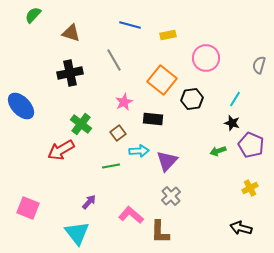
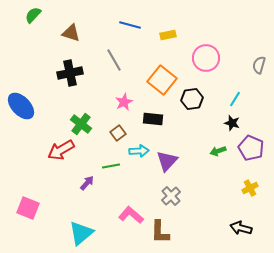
purple pentagon: moved 3 px down
purple arrow: moved 2 px left, 19 px up
cyan triangle: moved 4 px right; rotated 28 degrees clockwise
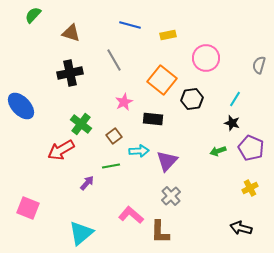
brown square: moved 4 px left, 3 px down
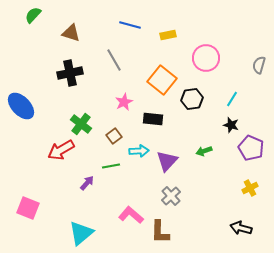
cyan line: moved 3 px left
black star: moved 1 px left, 2 px down
green arrow: moved 14 px left
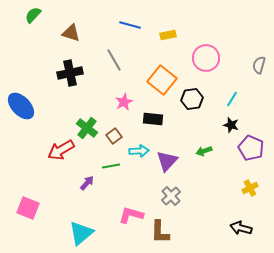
green cross: moved 6 px right, 4 px down
pink L-shape: rotated 25 degrees counterclockwise
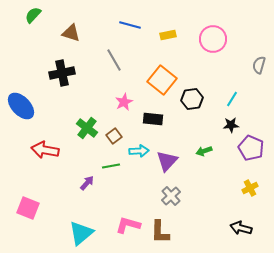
pink circle: moved 7 px right, 19 px up
black cross: moved 8 px left
black star: rotated 21 degrees counterclockwise
red arrow: moved 16 px left; rotated 40 degrees clockwise
pink L-shape: moved 3 px left, 10 px down
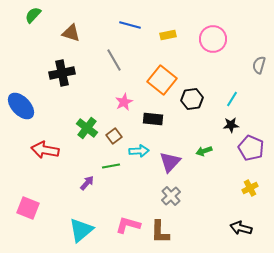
purple triangle: moved 3 px right, 1 px down
cyan triangle: moved 3 px up
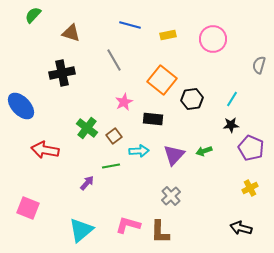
purple triangle: moved 4 px right, 7 px up
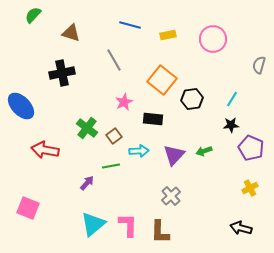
pink L-shape: rotated 75 degrees clockwise
cyan triangle: moved 12 px right, 6 px up
